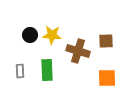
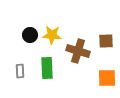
green rectangle: moved 2 px up
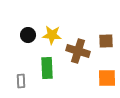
black circle: moved 2 px left
gray rectangle: moved 1 px right, 10 px down
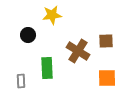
yellow star: moved 20 px up; rotated 12 degrees counterclockwise
brown cross: rotated 15 degrees clockwise
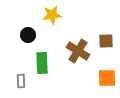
green rectangle: moved 5 px left, 5 px up
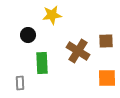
gray rectangle: moved 1 px left, 2 px down
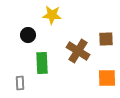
yellow star: rotated 12 degrees clockwise
brown square: moved 2 px up
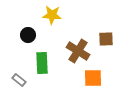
orange square: moved 14 px left
gray rectangle: moved 1 px left, 3 px up; rotated 48 degrees counterclockwise
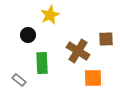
yellow star: moved 2 px left; rotated 30 degrees counterclockwise
